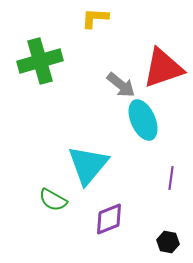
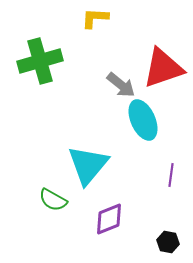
purple line: moved 3 px up
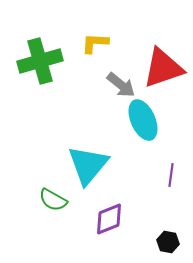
yellow L-shape: moved 25 px down
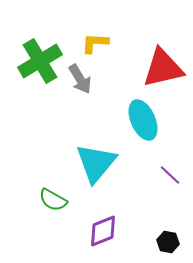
green cross: rotated 15 degrees counterclockwise
red triangle: rotated 6 degrees clockwise
gray arrow: moved 41 px left, 6 px up; rotated 20 degrees clockwise
cyan triangle: moved 8 px right, 2 px up
purple line: moved 1 px left; rotated 55 degrees counterclockwise
purple diamond: moved 6 px left, 12 px down
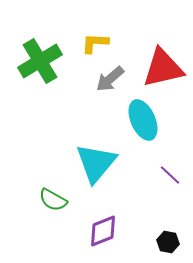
gray arrow: moved 30 px right; rotated 80 degrees clockwise
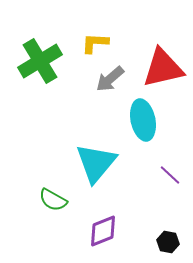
cyan ellipse: rotated 12 degrees clockwise
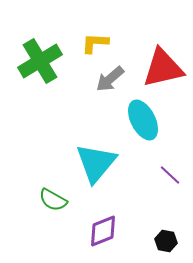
cyan ellipse: rotated 15 degrees counterclockwise
black hexagon: moved 2 px left, 1 px up
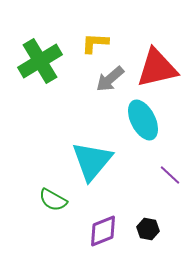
red triangle: moved 6 px left
cyan triangle: moved 4 px left, 2 px up
black hexagon: moved 18 px left, 12 px up
